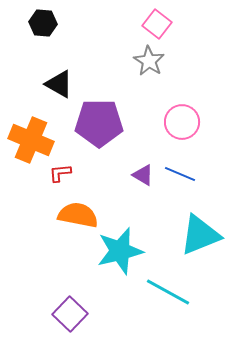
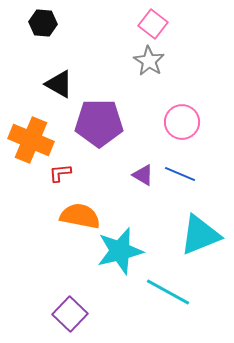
pink square: moved 4 px left
orange semicircle: moved 2 px right, 1 px down
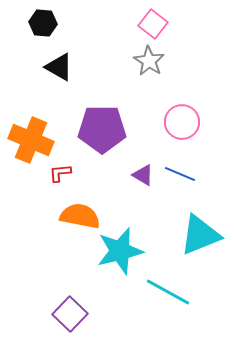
black triangle: moved 17 px up
purple pentagon: moved 3 px right, 6 px down
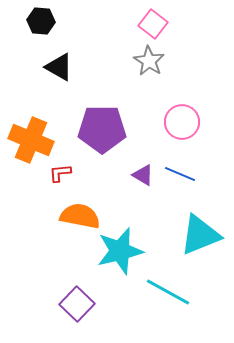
black hexagon: moved 2 px left, 2 px up
purple square: moved 7 px right, 10 px up
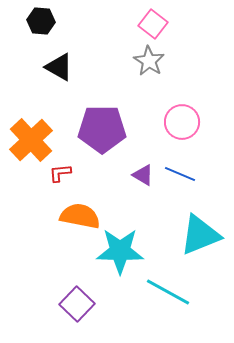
orange cross: rotated 24 degrees clockwise
cyan star: rotated 15 degrees clockwise
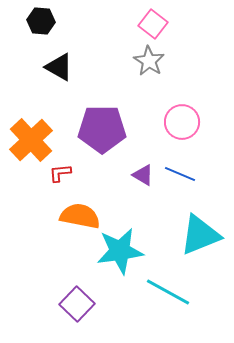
cyan star: rotated 9 degrees counterclockwise
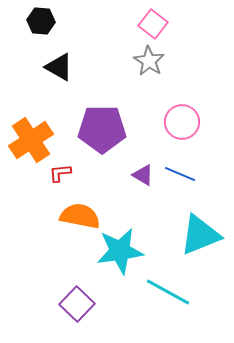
orange cross: rotated 9 degrees clockwise
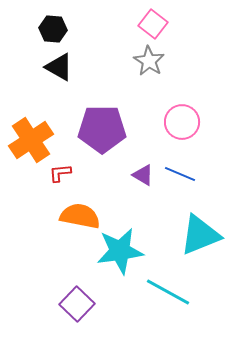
black hexagon: moved 12 px right, 8 px down
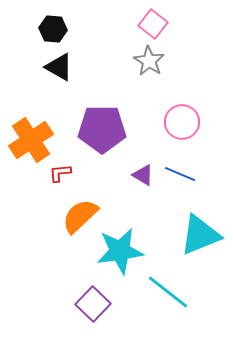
orange semicircle: rotated 54 degrees counterclockwise
cyan line: rotated 9 degrees clockwise
purple square: moved 16 px right
